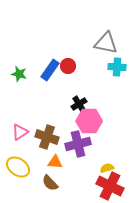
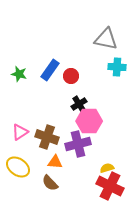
gray triangle: moved 4 px up
red circle: moved 3 px right, 10 px down
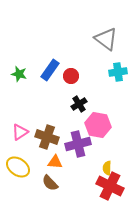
gray triangle: rotated 25 degrees clockwise
cyan cross: moved 1 px right, 5 px down; rotated 12 degrees counterclockwise
pink hexagon: moved 9 px right, 4 px down; rotated 10 degrees clockwise
yellow semicircle: rotated 72 degrees counterclockwise
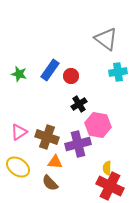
pink triangle: moved 1 px left
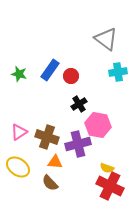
yellow semicircle: rotated 72 degrees counterclockwise
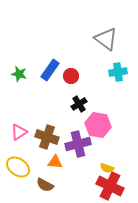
brown semicircle: moved 5 px left, 2 px down; rotated 18 degrees counterclockwise
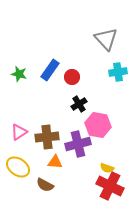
gray triangle: rotated 10 degrees clockwise
red circle: moved 1 px right, 1 px down
brown cross: rotated 25 degrees counterclockwise
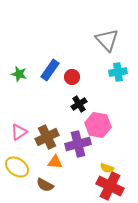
gray triangle: moved 1 px right, 1 px down
brown cross: rotated 20 degrees counterclockwise
yellow ellipse: moved 1 px left
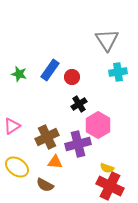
gray triangle: rotated 10 degrees clockwise
pink hexagon: rotated 20 degrees clockwise
pink triangle: moved 7 px left, 6 px up
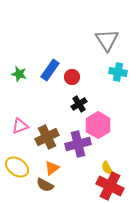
cyan cross: rotated 18 degrees clockwise
pink triangle: moved 8 px right; rotated 12 degrees clockwise
orange triangle: moved 3 px left, 6 px down; rotated 42 degrees counterclockwise
yellow semicircle: rotated 40 degrees clockwise
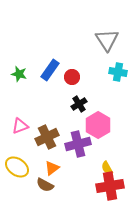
red cross: rotated 36 degrees counterclockwise
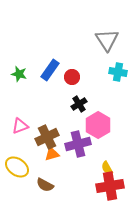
orange triangle: moved 14 px up; rotated 21 degrees clockwise
